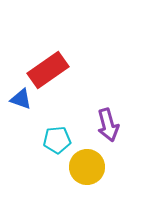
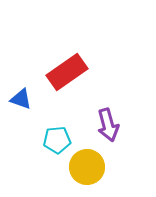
red rectangle: moved 19 px right, 2 px down
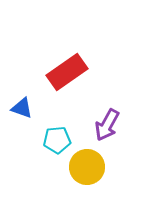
blue triangle: moved 1 px right, 9 px down
purple arrow: moved 1 px left; rotated 44 degrees clockwise
